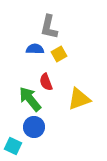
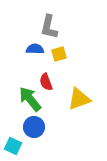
yellow square: rotated 14 degrees clockwise
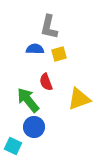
green arrow: moved 2 px left, 1 px down
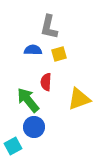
blue semicircle: moved 2 px left, 1 px down
red semicircle: rotated 24 degrees clockwise
cyan square: rotated 36 degrees clockwise
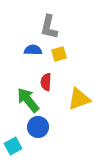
blue circle: moved 4 px right
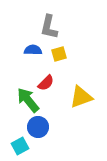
red semicircle: moved 1 px down; rotated 138 degrees counterclockwise
yellow triangle: moved 2 px right, 2 px up
cyan square: moved 7 px right
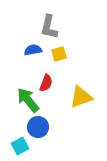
blue semicircle: rotated 12 degrees counterclockwise
red semicircle: rotated 24 degrees counterclockwise
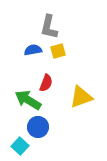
yellow square: moved 1 px left, 3 px up
green arrow: rotated 20 degrees counterclockwise
cyan square: rotated 18 degrees counterclockwise
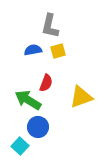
gray L-shape: moved 1 px right, 1 px up
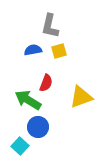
yellow square: moved 1 px right
